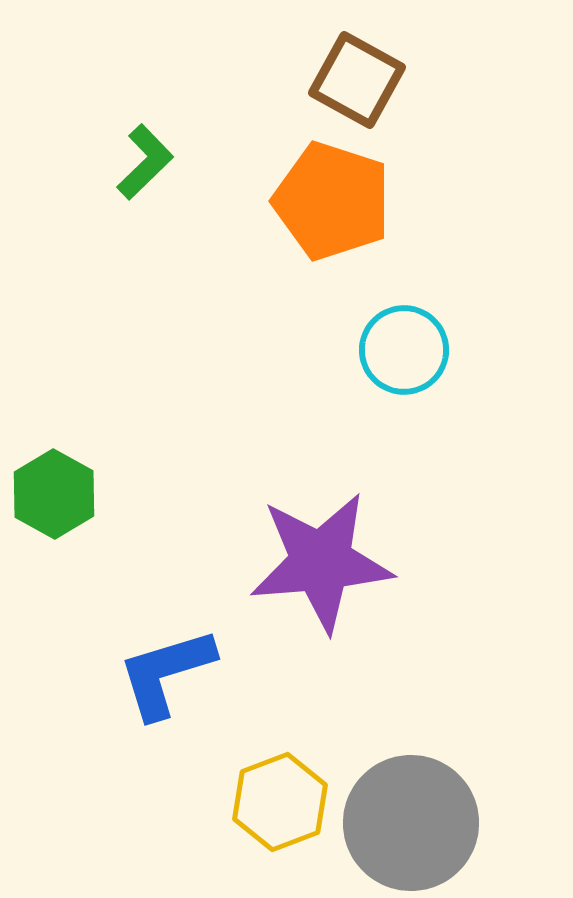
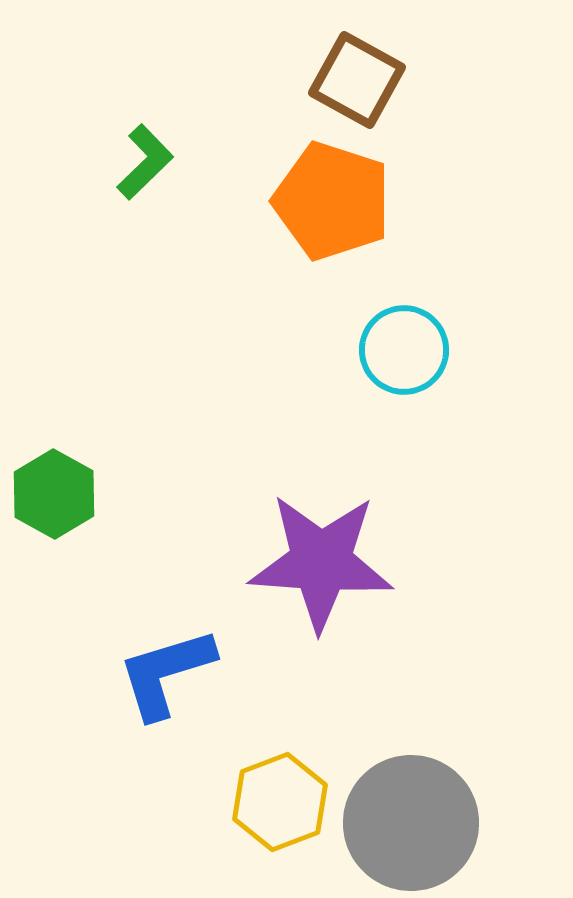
purple star: rotated 9 degrees clockwise
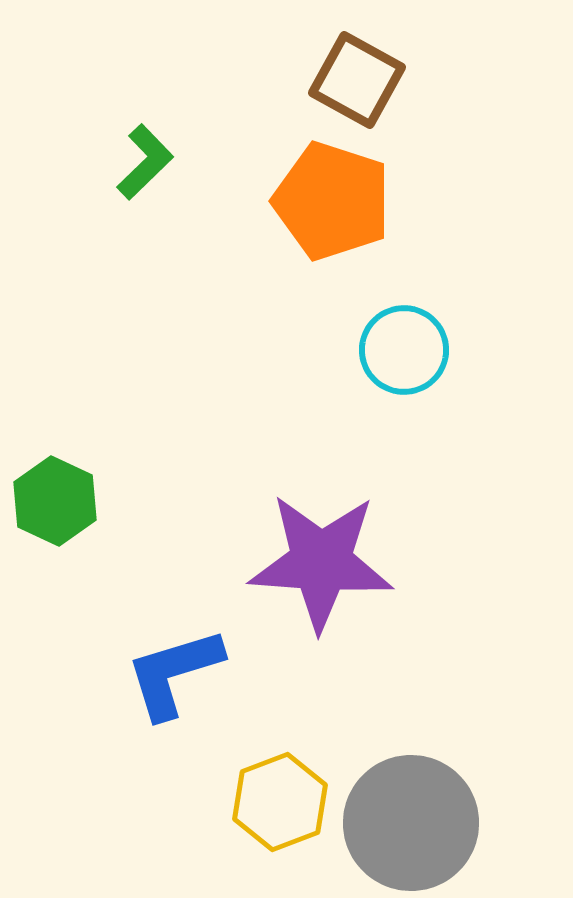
green hexagon: moved 1 px right, 7 px down; rotated 4 degrees counterclockwise
blue L-shape: moved 8 px right
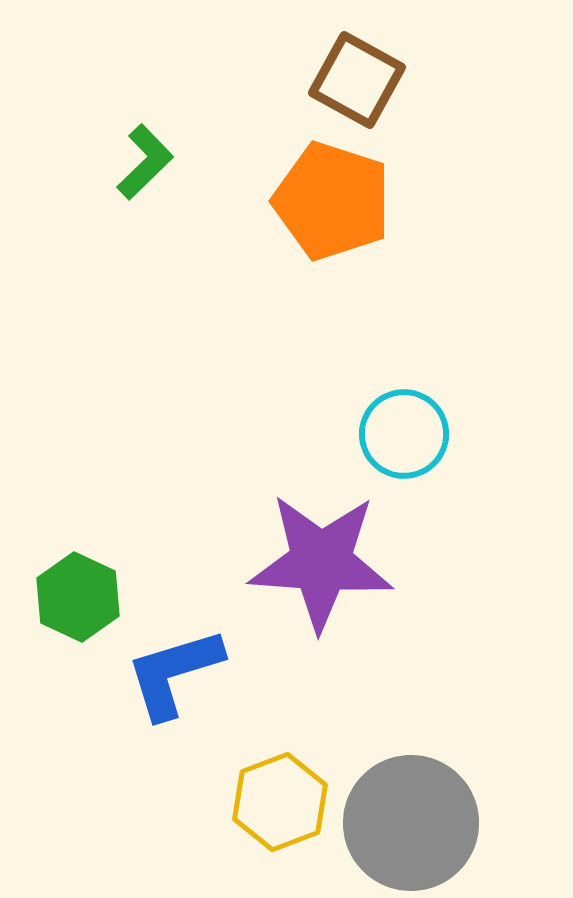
cyan circle: moved 84 px down
green hexagon: moved 23 px right, 96 px down
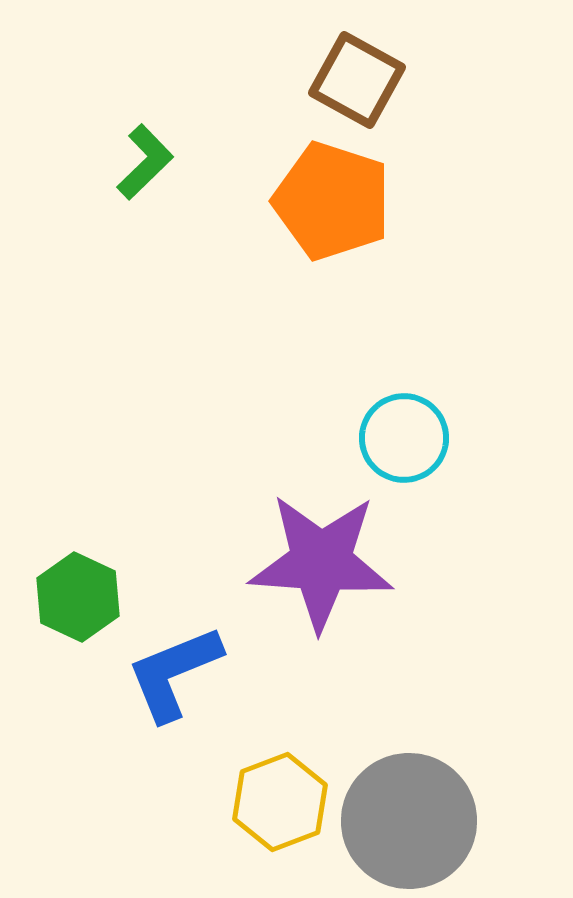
cyan circle: moved 4 px down
blue L-shape: rotated 5 degrees counterclockwise
gray circle: moved 2 px left, 2 px up
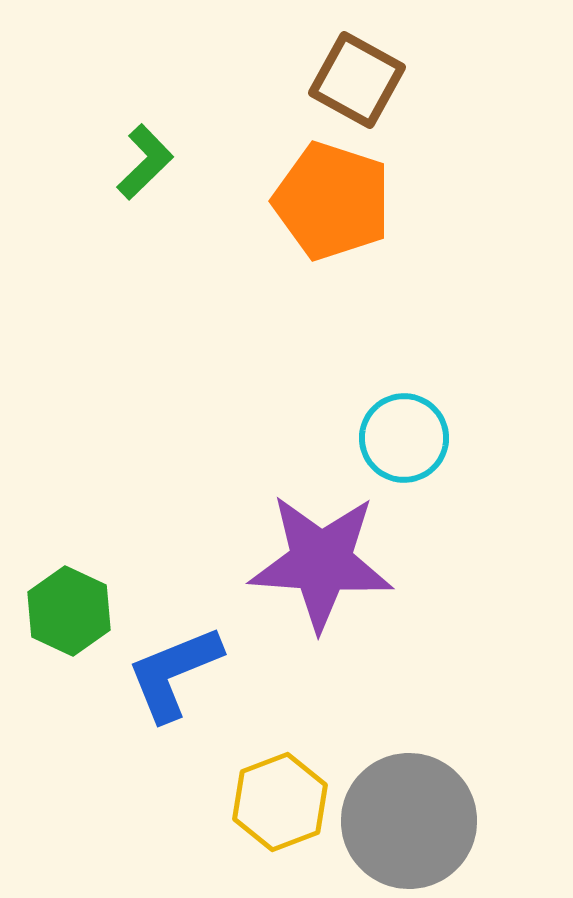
green hexagon: moved 9 px left, 14 px down
